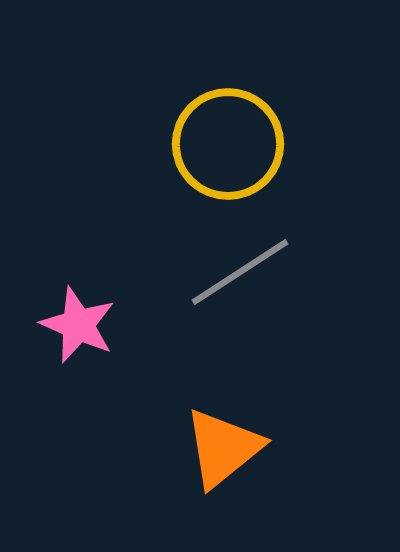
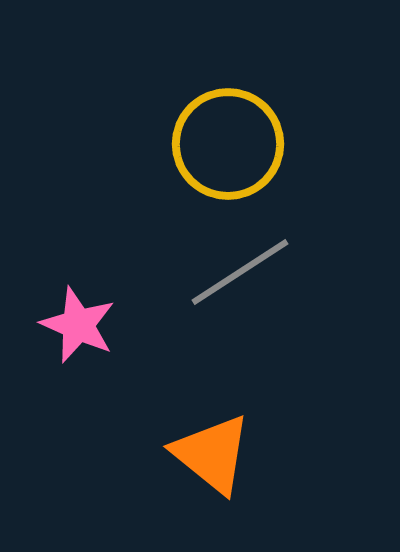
orange triangle: moved 11 px left, 6 px down; rotated 42 degrees counterclockwise
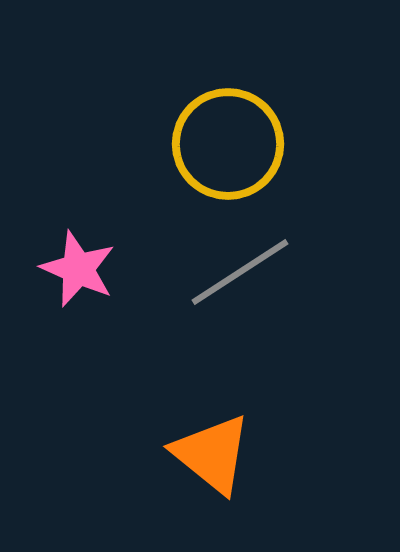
pink star: moved 56 px up
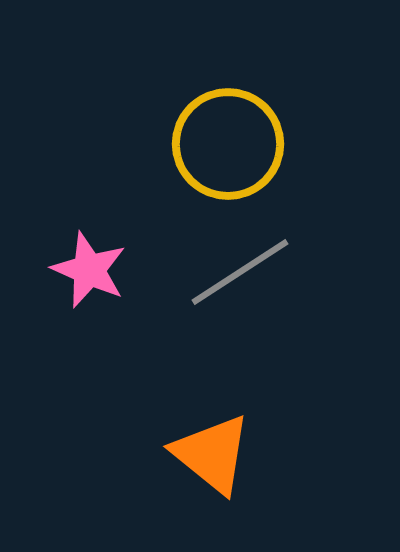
pink star: moved 11 px right, 1 px down
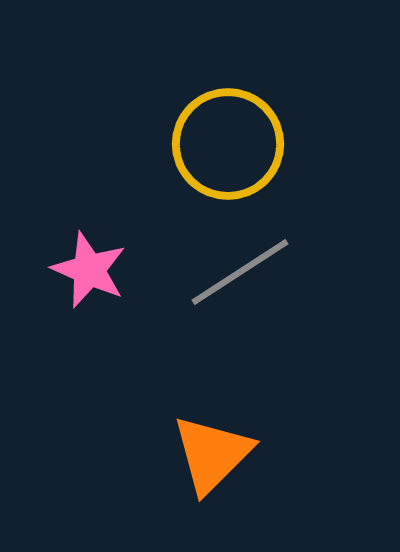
orange triangle: rotated 36 degrees clockwise
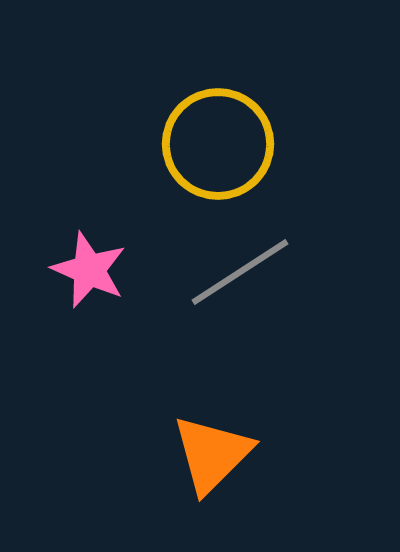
yellow circle: moved 10 px left
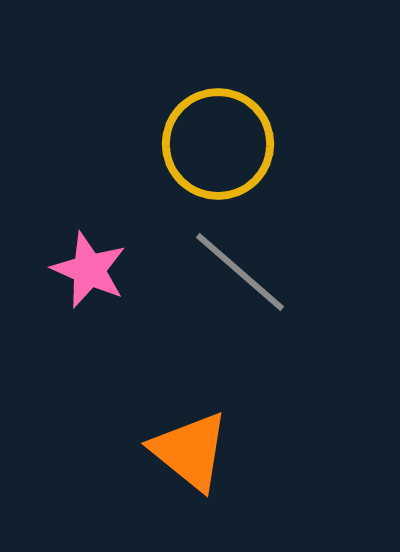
gray line: rotated 74 degrees clockwise
orange triangle: moved 22 px left, 3 px up; rotated 36 degrees counterclockwise
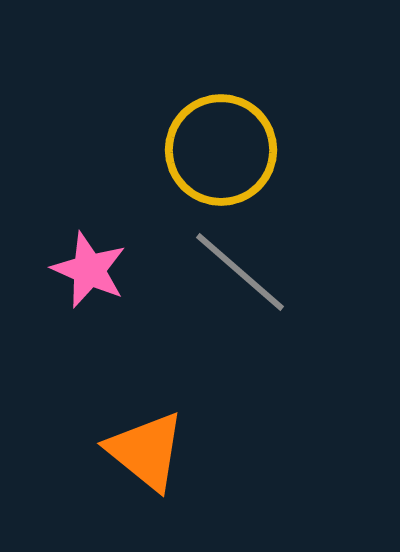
yellow circle: moved 3 px right, 6 px down
orange triangle: moved 44 px left
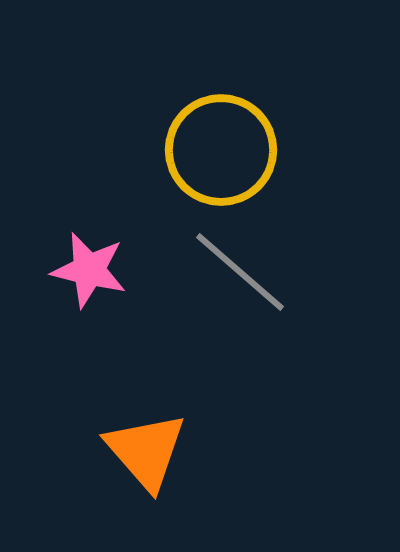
pink star: rotated 10 degrees counterclockwise
orange triangle: rotated 10 degrees clockwise
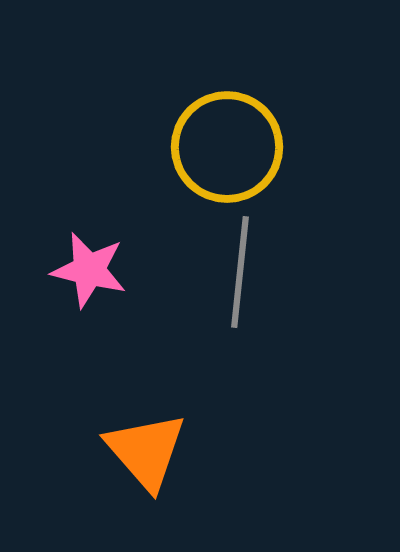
yellow circle: moved 6 px right, 3 px up
gray line: rotated 55 degrees clockwise
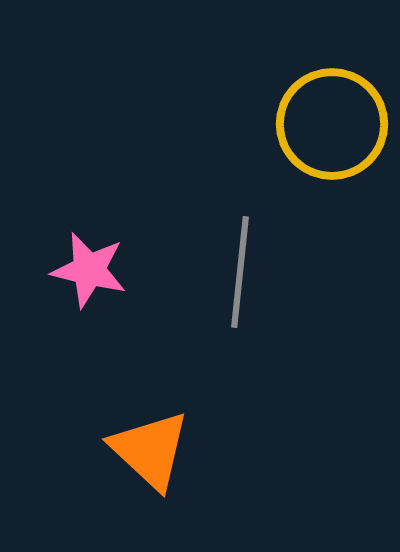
yellow circle: moved 105 px right, 23 px up
orange triangle: moved 4 px right, 1 px up; rotated 6 degrees counterclockwise
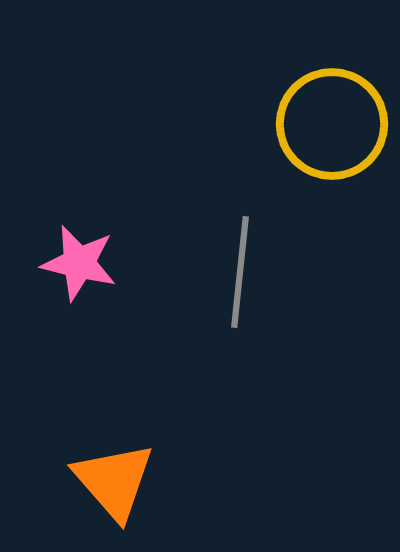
pink star: moved 10 px left, 7 px up
orange triangle: moved 36 px left, 31 px down; rotated 6 degrees clockwise
